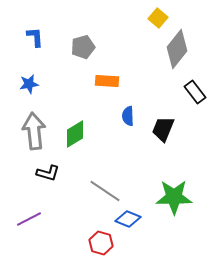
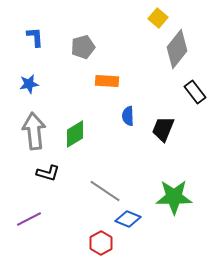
red hexagon: rotated 15 degrees clockwise
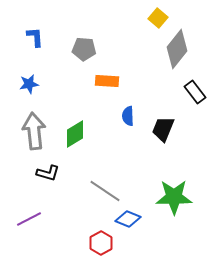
gray pentagon: moved 1 px right, 2 px down; rotated 20 degrees clockwise
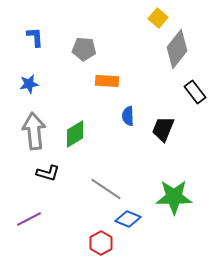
gray line: moved 1 px right, 2 px up
